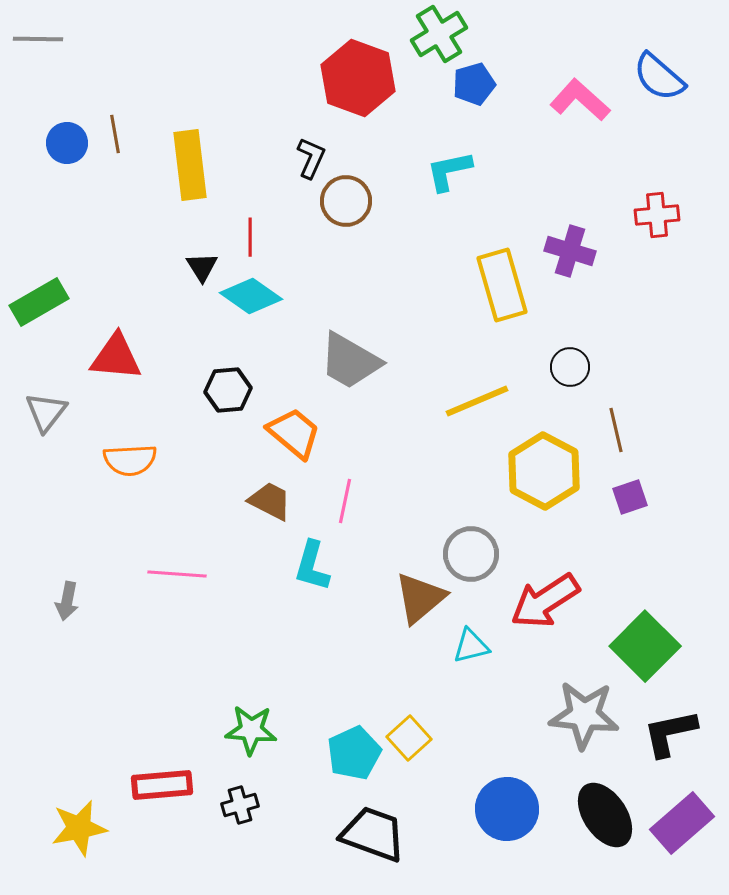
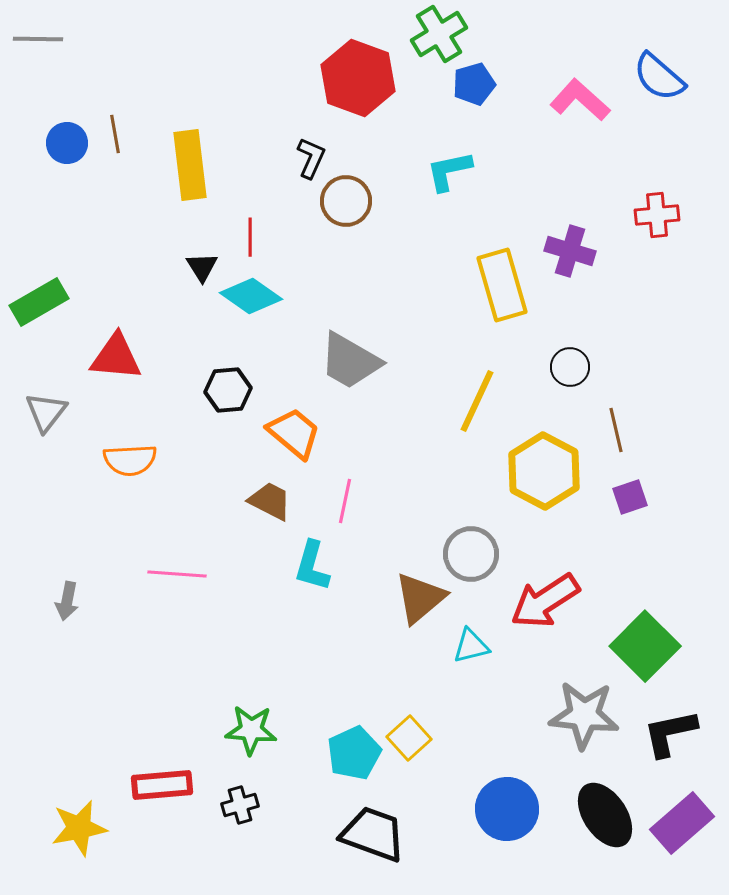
yellow line at (477, 401): rotated 42 degrees counterclockwise
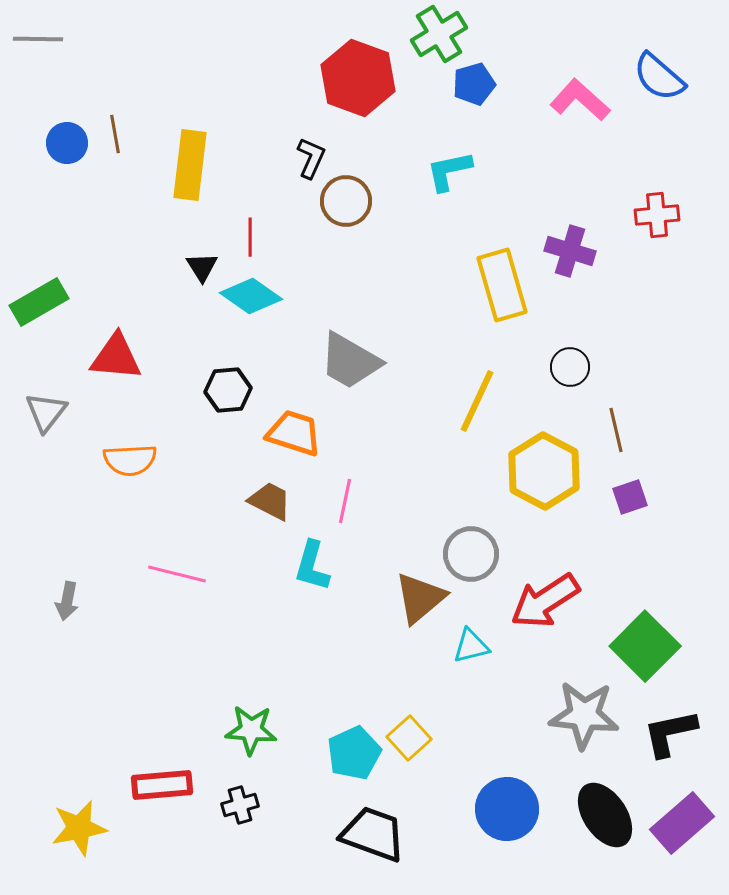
yellow rectangle at (190, 165): rotated 14 degrees clockwise
orange trapezoid at (294, 433): rotated 22 degrees counterclockwise
pink line at (177, 574): rotated 10 degrees clockwise
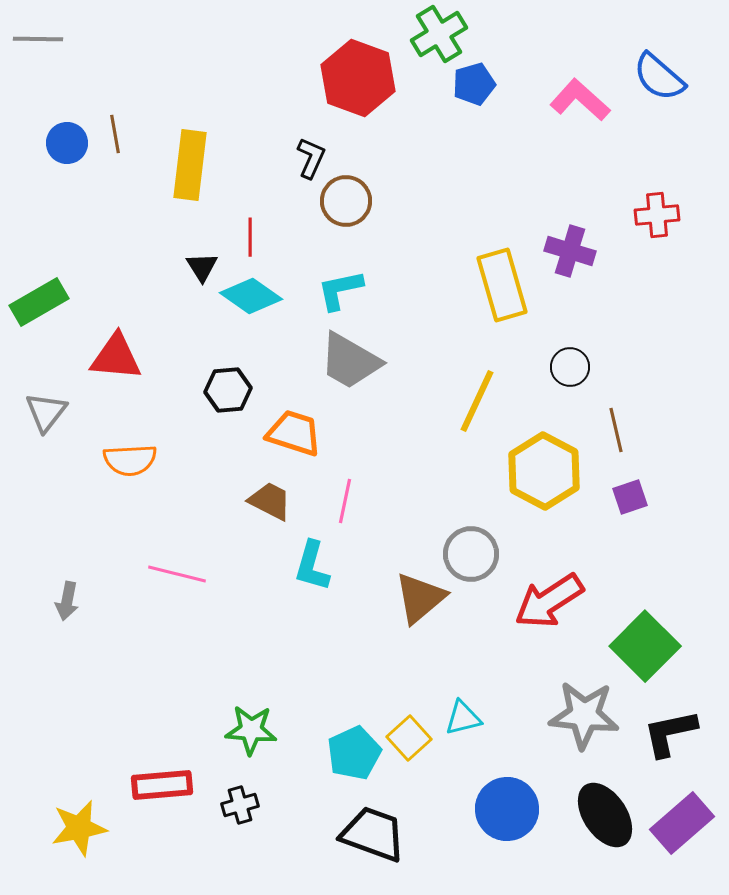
cyan L-shape at (449, 171): moved 109 px left, 119 px down
red arrow at (545, 601): moved 4 px right
cyan triangle at (471, 646): moved 8 px left, 72 px down
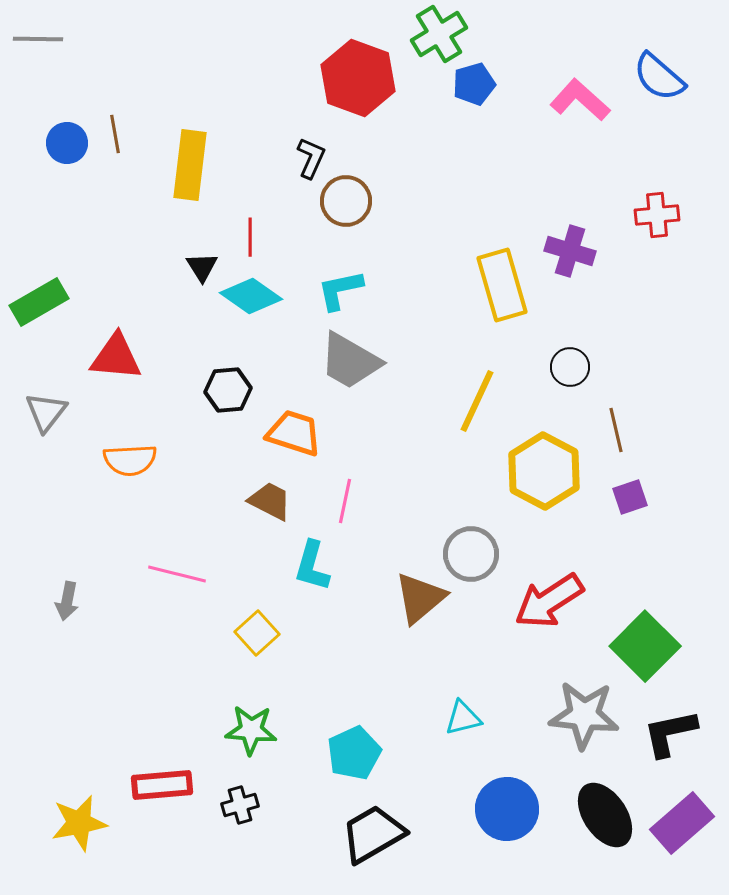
yellow square at (409, 738): moved 152 px left, 105 px up
yellow star at (79, 828): moved 5 px up
black trapezoid at (373, 834): rotated 50 degrees counterclockwise
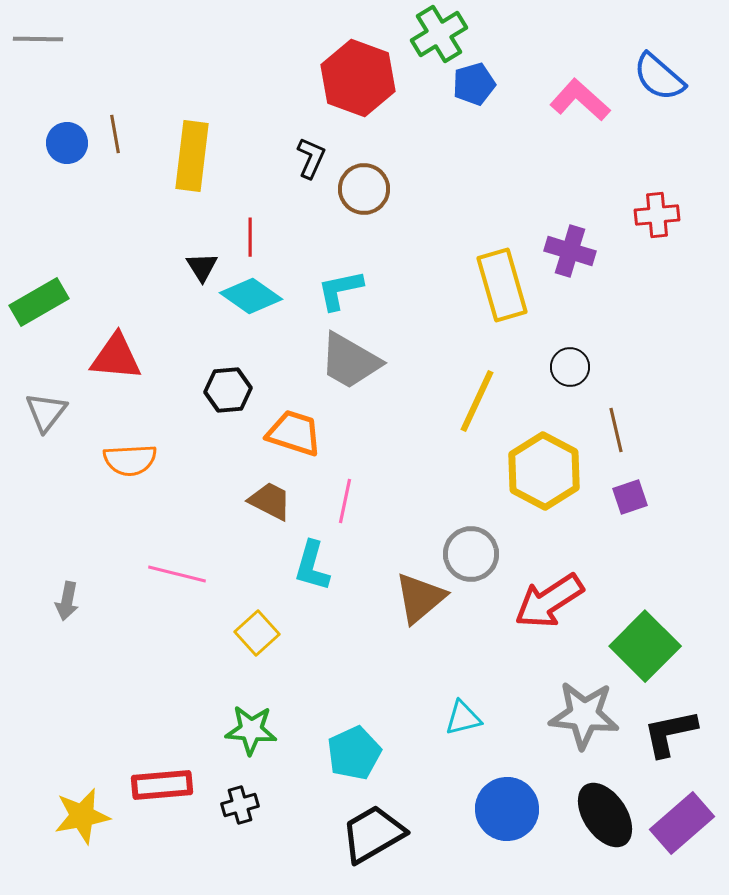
yellow rectangle at (190, 165): moved 2 px right, 9 px up
brown circle at (346, 201): moved 18 px right, 12 px up
yellow star at (79, 823): moved 3 px right, 7 px up
